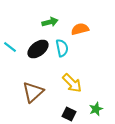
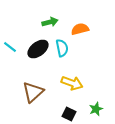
yellow arrow: rotated 25 degrees counterclockwise
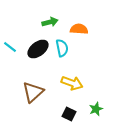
orange semicircle: moved 1 px left; rotated 18 degrees clockwise
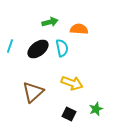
cyan line: moved 1 px up; rotated 72 degrees clockwise
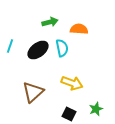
black ellipse: moved 1 px down
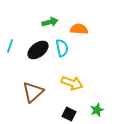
green star: moved 1 px right, 1 px down
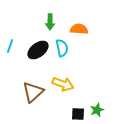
green arrow: rotated 105 degrees clockwise
yellow arrow: moved 9 px left, 1 px down
black square: moved 9 px right; rotated 24 degrees counterclockwise
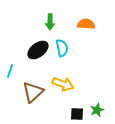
orange semicircle: moved 7 px right, 5 px up
cyan line: moved 25 px down
black square: moved 1 px left
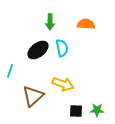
brown triangle: moved 4 px down
green star: rotated 24 degrees clockwise
black square: moved 1 px left, 3 px up
